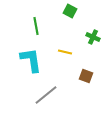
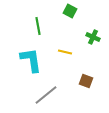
green line: moved 2 px right
brown square: moved 5 px down
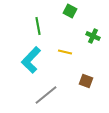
green cross: moved 1 px up
cyan L-shape: rotated 128 degrees counterclockwise
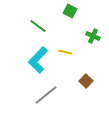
green line: rotated 42 degrees counterclockwise
cyan L-shape: moved 7 px right
brown square: rotated 24 degrees clockwise
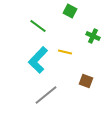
brown square: rotated 24 degrees counterclockwise
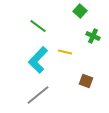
green square: moved 10 px right; rotated 16 degrees clockwise
gray line: moved 8 px left
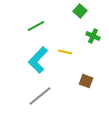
green line: moved 2 px left; rotated 66 degrees counterclockwise
gray line: moved 2 px right, 1 px down
